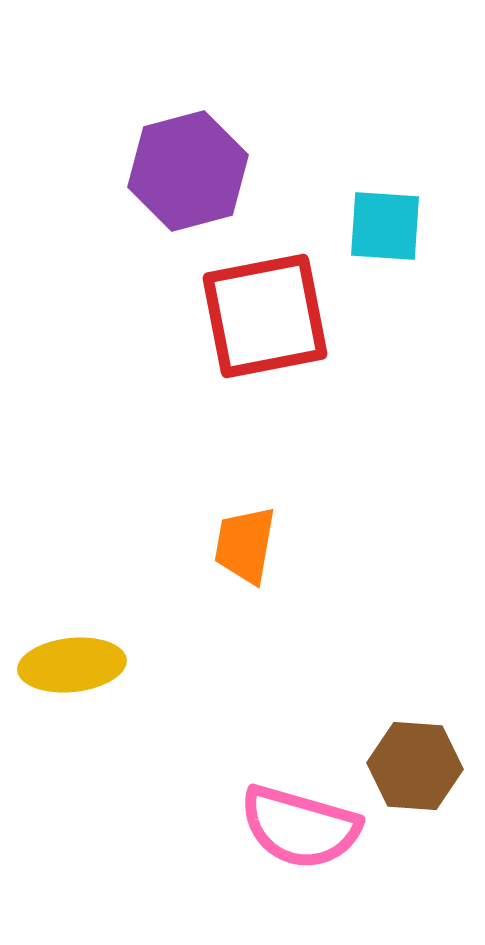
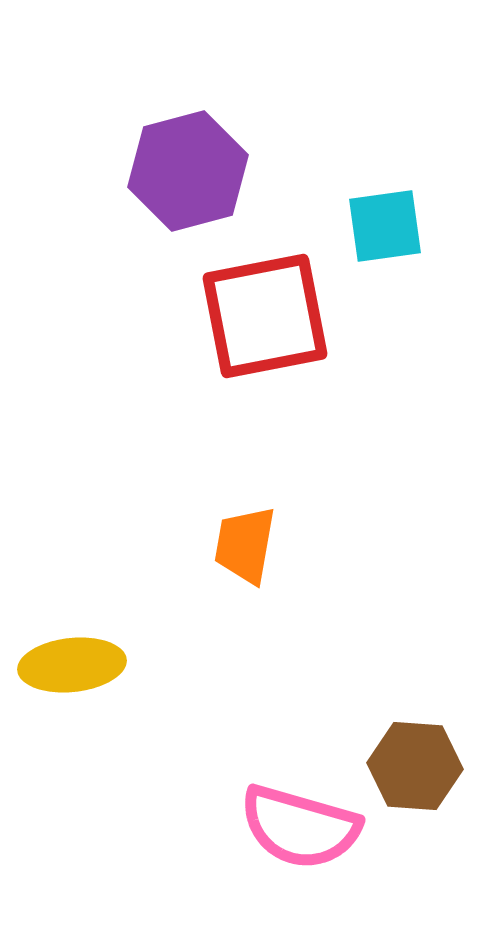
cyan square: rotated 12 degrees counterclockwise
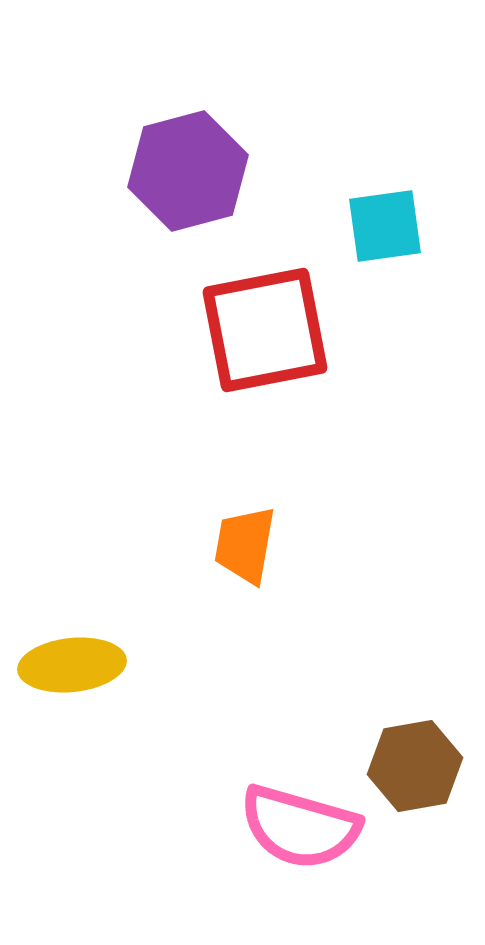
red square: moved 14 px down
brown hexagon: rotated 14 degrees counterclockwise
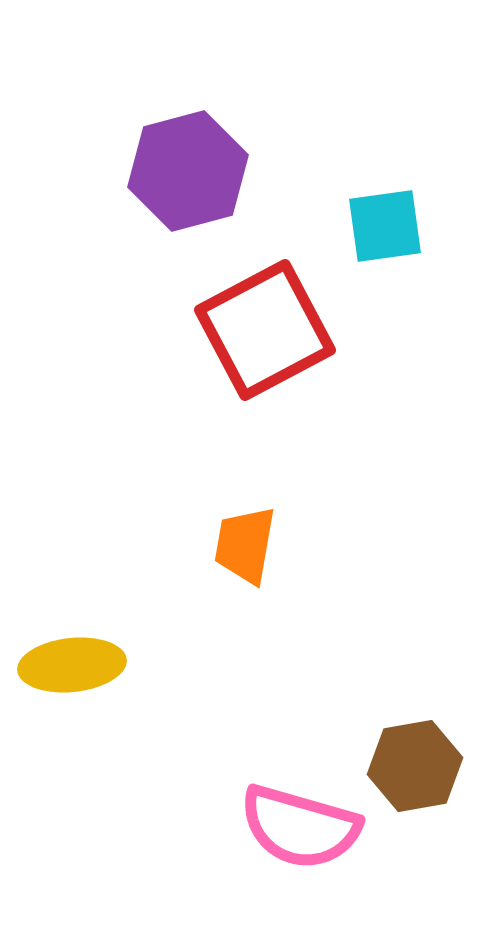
red square: rotated 17 degrees counterclockwise
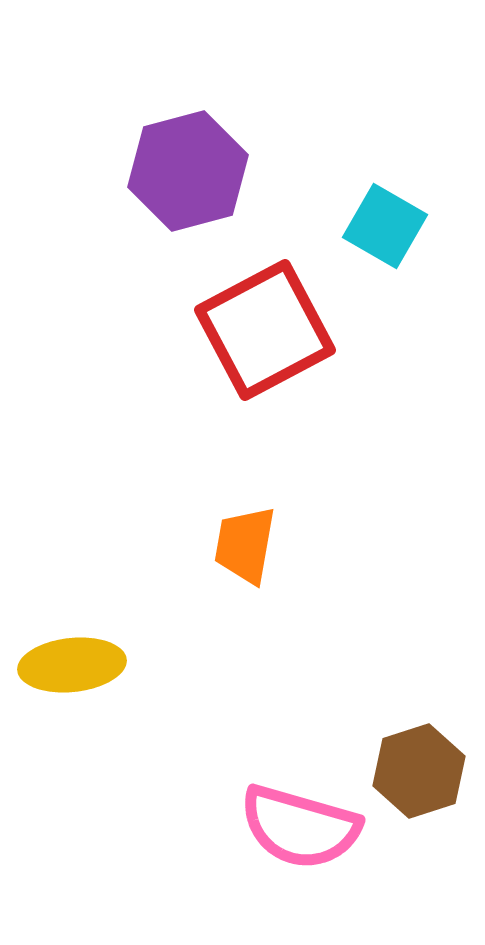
cyan square: rotated 38 degrees clockwise
brown hexagon: moved 4 px right, 5 px down; rotated 8 degrees counterclockwise
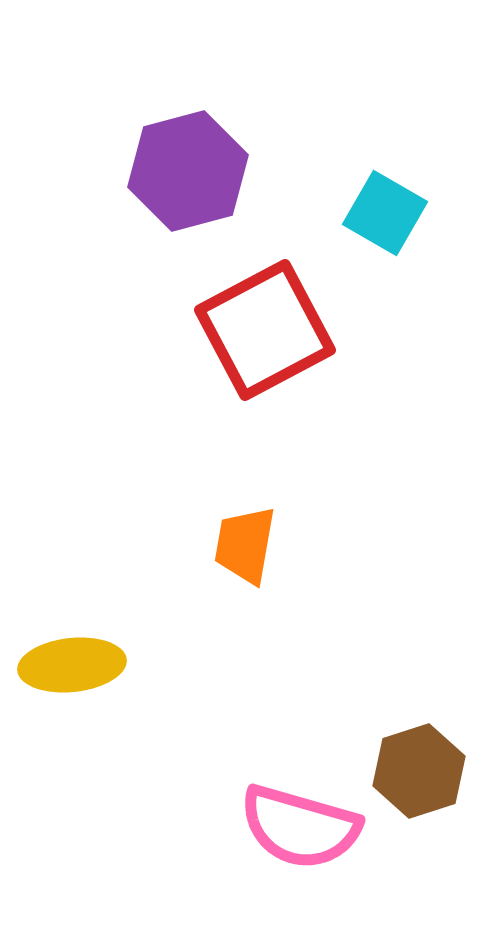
cyan square: moved 13 px up
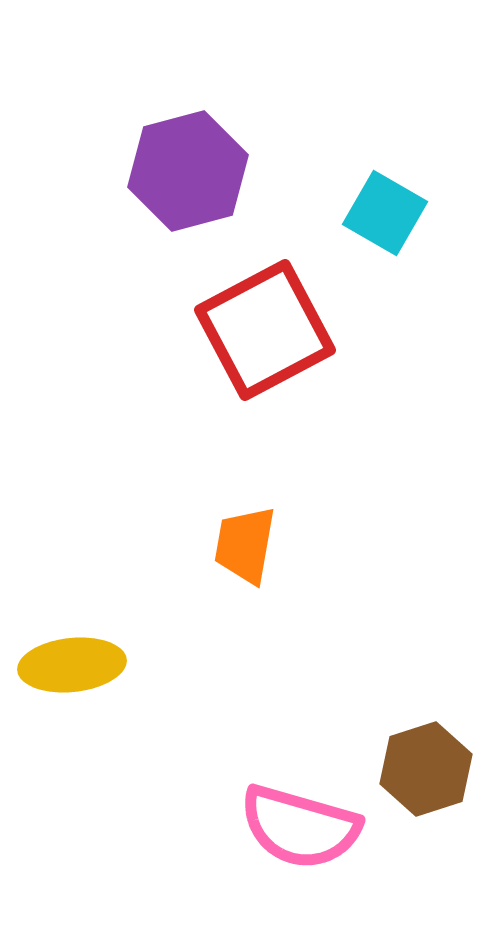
brown hexagon: moved 7 px right, 2 px up
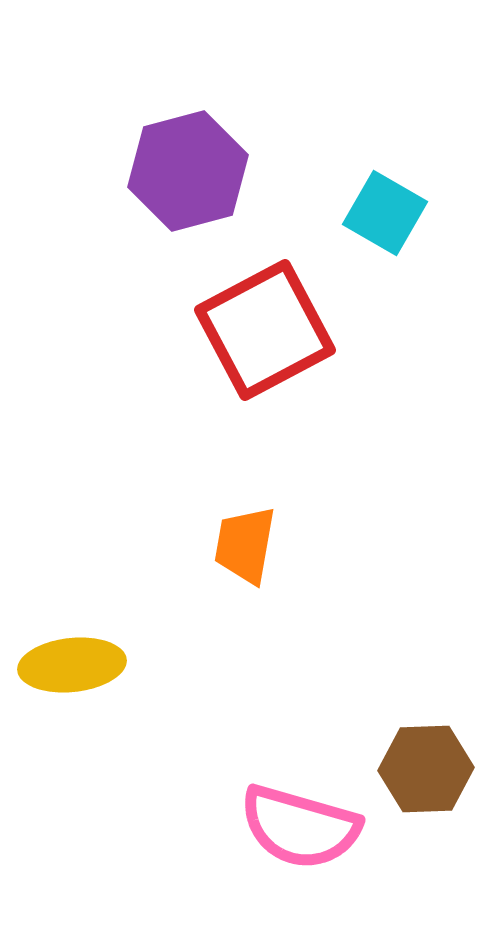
brown hexagon: rotated 16 degrees clockwise
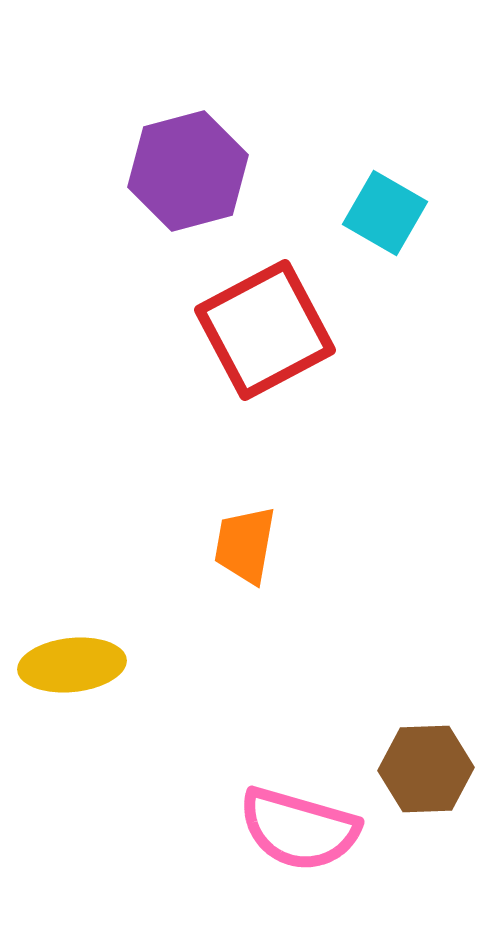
pink semicircle: moved 1 px left, 2 px down
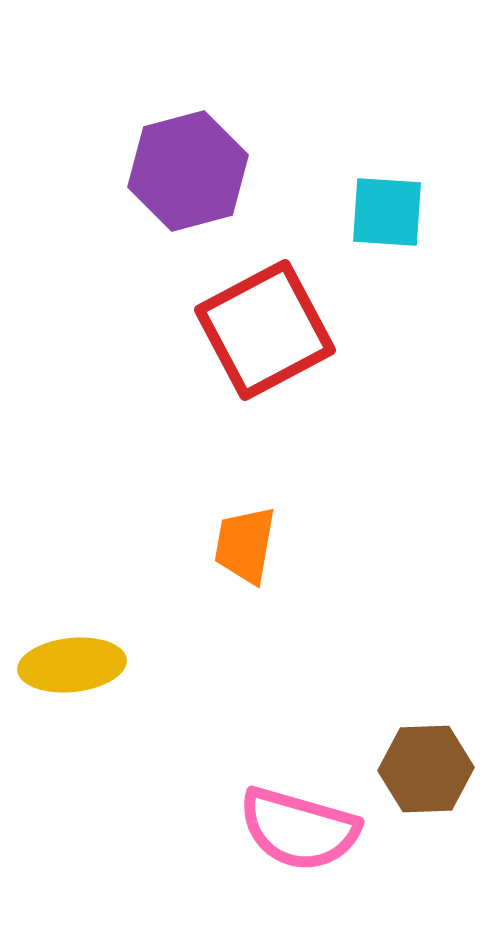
cyan square: moved 2 px right, 1 px up; rotated 26 degrees counterclockwise
